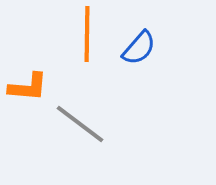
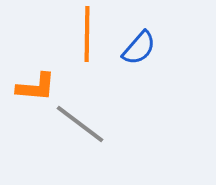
orange L-shape: moved 8 px right
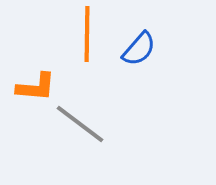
blue semicircle: moved 1 px down
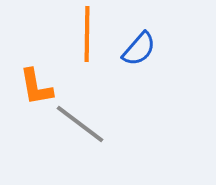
orange L-shape: rotated 75 degrees clockwise
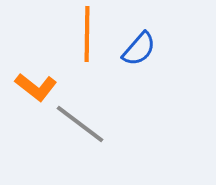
orange L-shape: rotated 42 degrees counterclockwise
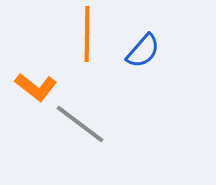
blue semicircle: moved 4 px right, 2 px down
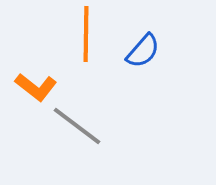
orange line: moved 1 px left
gray line: moved 3 px left, 2 px down
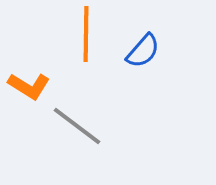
orange L-shape: moved 7 px left, 1 px up; rotated 6 degrees counterclockwise
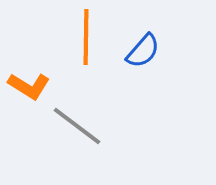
orange line: moved 3 px down
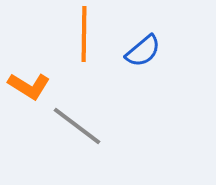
orange line: moved 2 px left, 3 px up
blue semicircle: rotated 9 degrees clockwise
